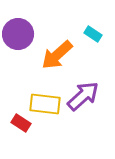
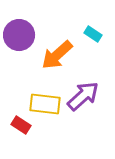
purple circle: moved 1 px right, 1 px down
red rectangle: moved 2 px down
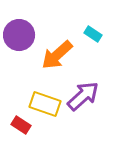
yellow rectangle: rotated 12 degrees clockwise
